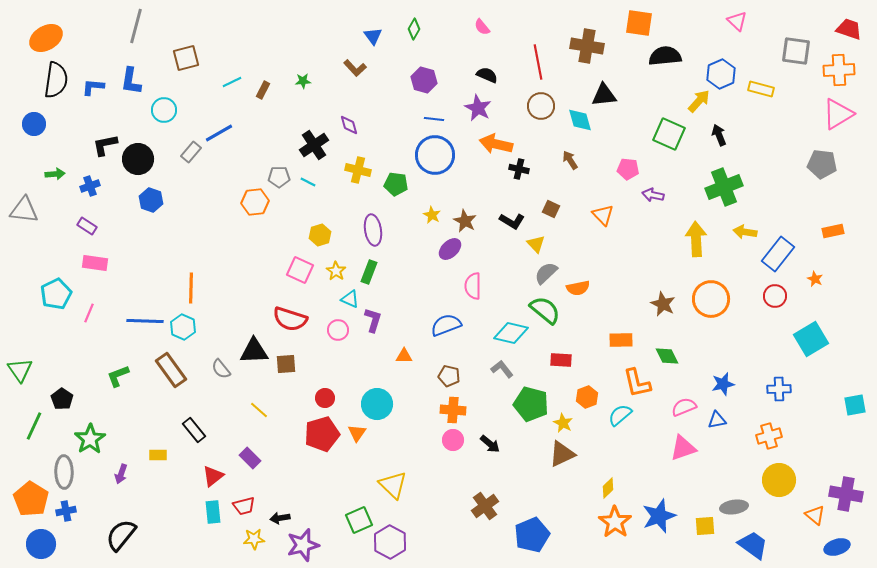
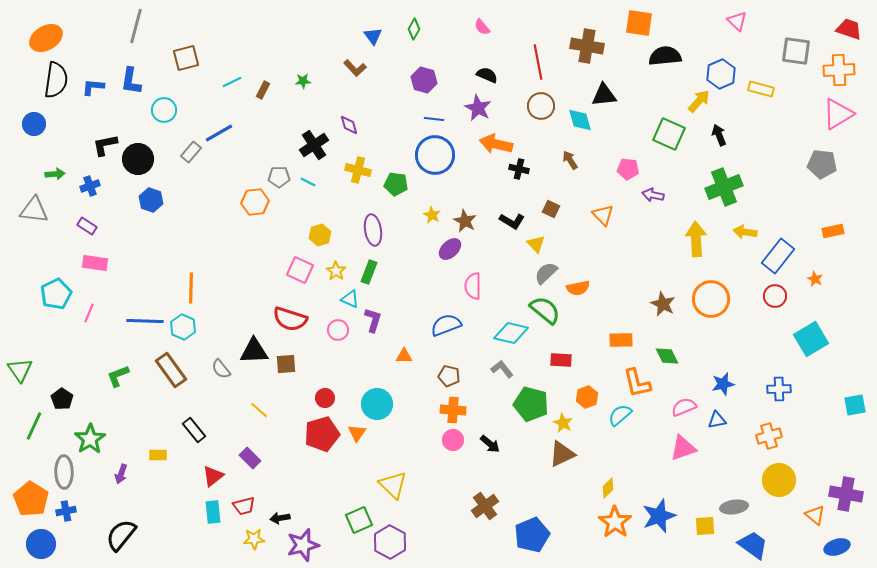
gray triangle at (24, 210): moved 10 px right
blue rectangle at (778, 254): moved 2 px down
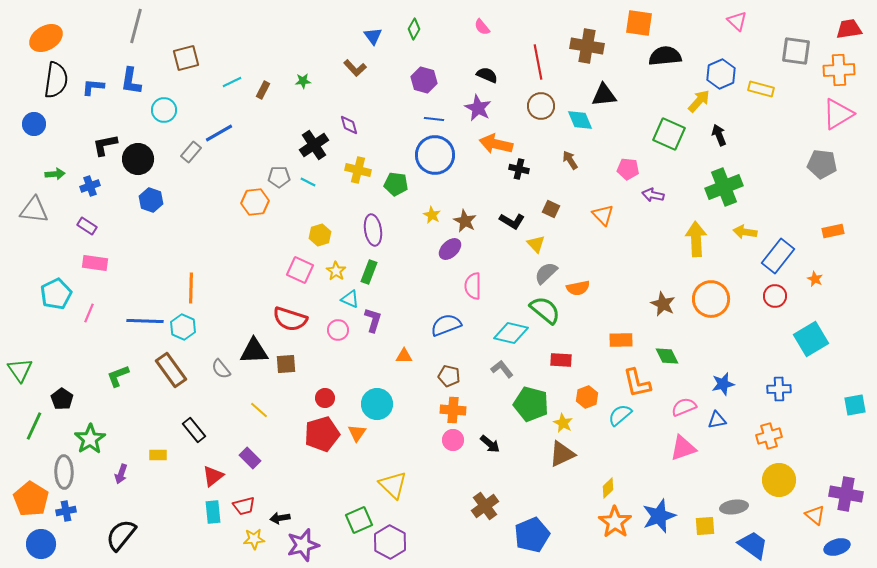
red trapezoid at (849, 29): rotated 28 degrees counterclockwise
cyan diamond at (580, 120): rotated 8 degrees counterclockwise
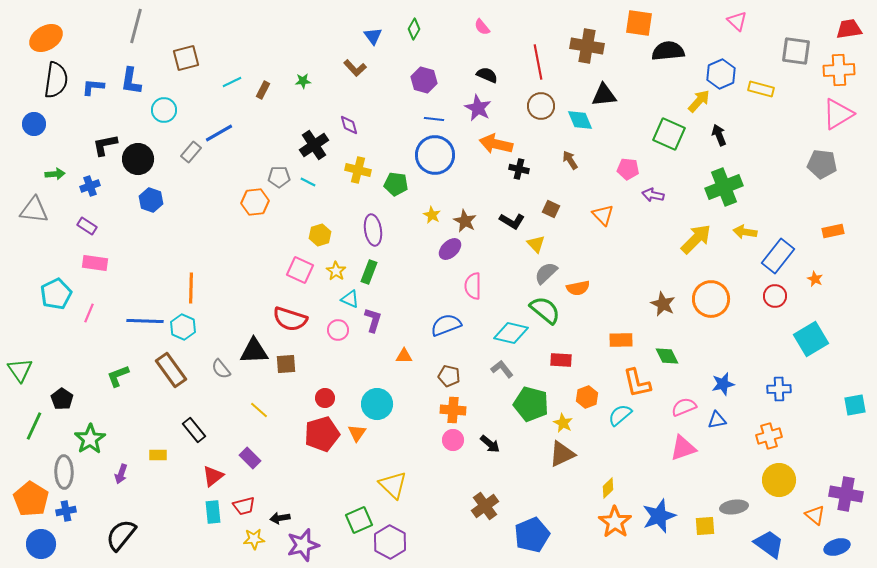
black semicircle at (665, 56): moved 3 px right, 5 px up
yellow arrow at (696, 239): rotated 48 degrees clockwise
blue trapezoid at (753, 545): moved 16 px right, 1 px up
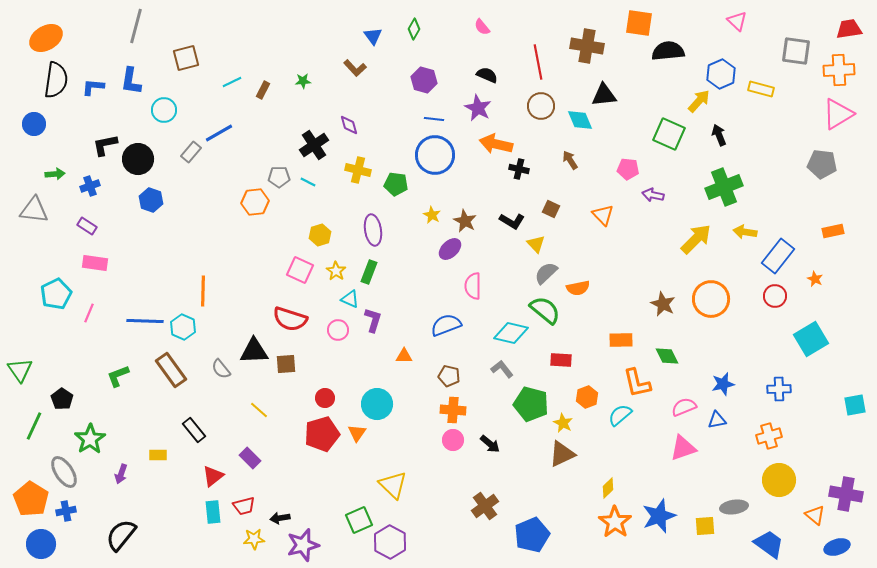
orange line at (191, 288): moved 12 px right, 3 px down
gray ellipse at (64, 472): rotated 32 degrees counterclockwise
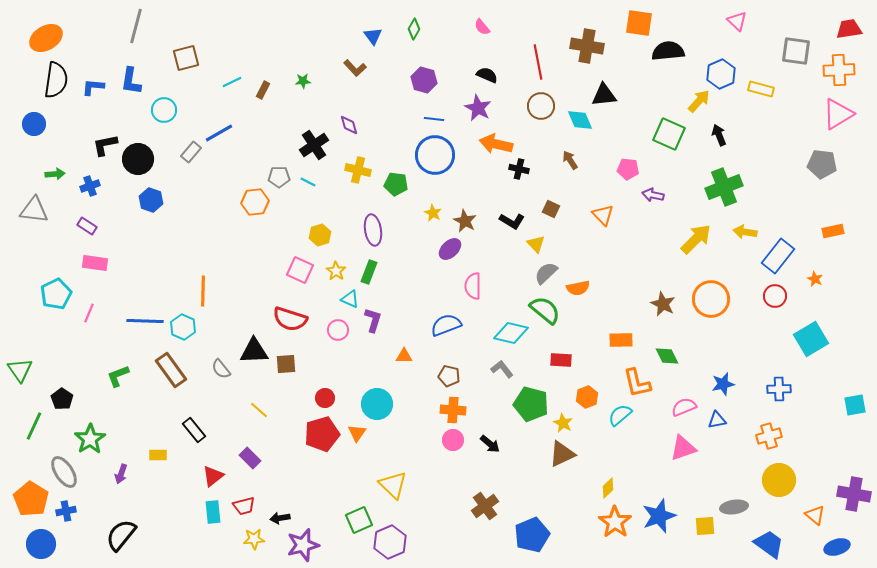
yellow star at (432, 215): moved 1 px right, 2 px up
purple cross at (846, 494): moved 8 px right
purple hexagon at (390, 542): rotated 8 degrees clockwise
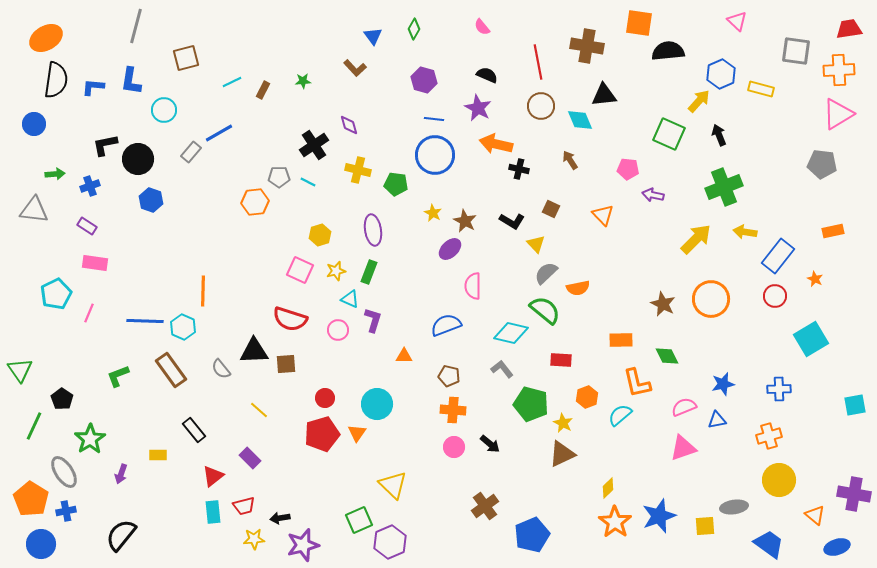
yellow star at (336, 271): rotated 24 degrees clockwise
pink circle at (453, 440): moved 1 px right, 7 px down
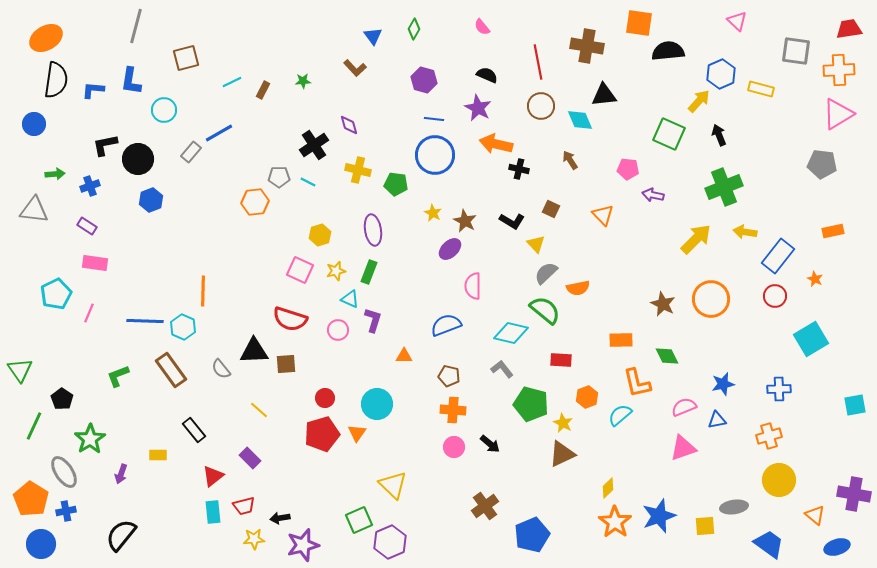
blue L-shape at (93, 87): moved 3 px down
blue hexagon at (151, 200): rotated 20 degrees clockwise
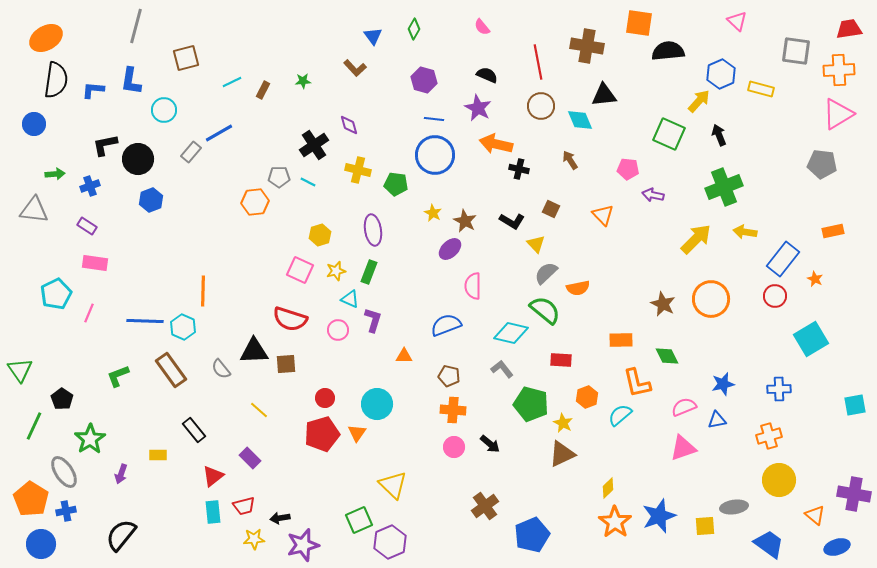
blue rectangle at (778, 256): moved 5 px right, 3 px down
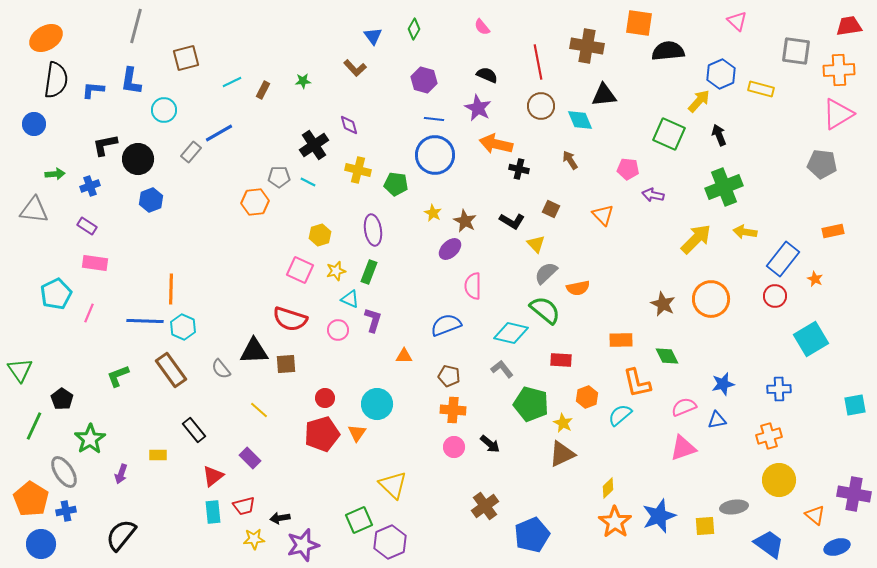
red trapezoid at (849, 29): moved 3 px up
orange line at (203, 291): moved 32 px left, 2 px up
